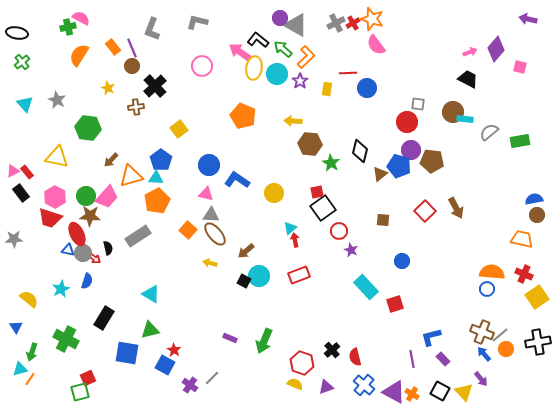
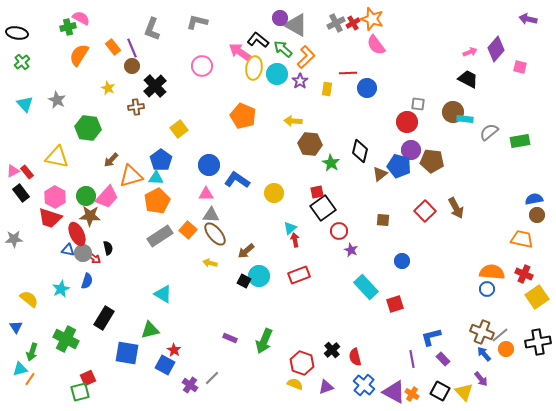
pink triangle at (206, 194): rotated 14 degrees counterclockwise
gray rectangle at (138, 236): moved 22 px right
cyan triangle at (151, 294): moved 12 px right
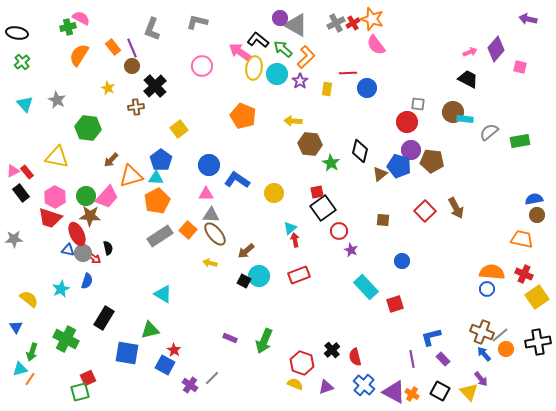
yellow triangle at (464, 392): moved 5 px right
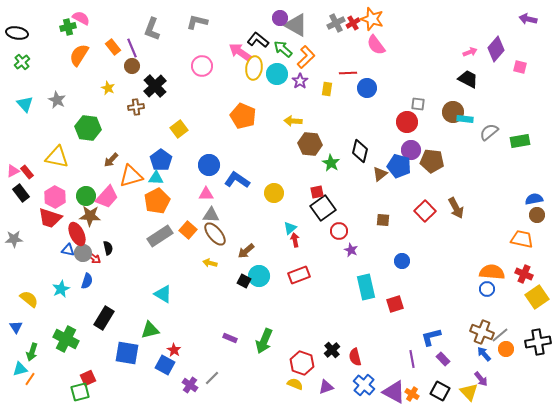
cyan rectangle at (366, 287): rotated 30 degrees clockwise
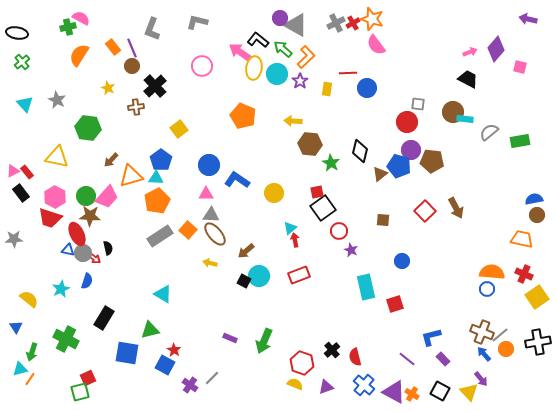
purple line at (412, 359): moved 5 px left; rotated 42 degrees counterclockwise
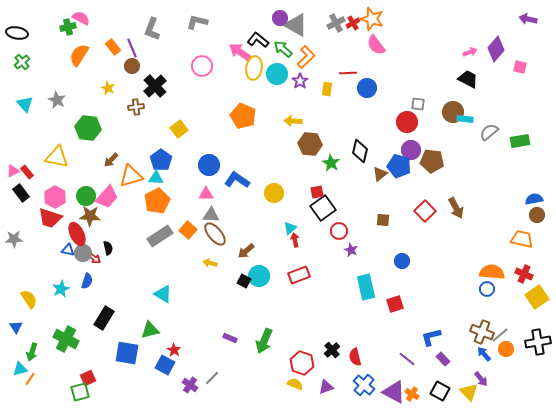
yellow semicircle at (29, 299): rotated 18 degrees clockwise
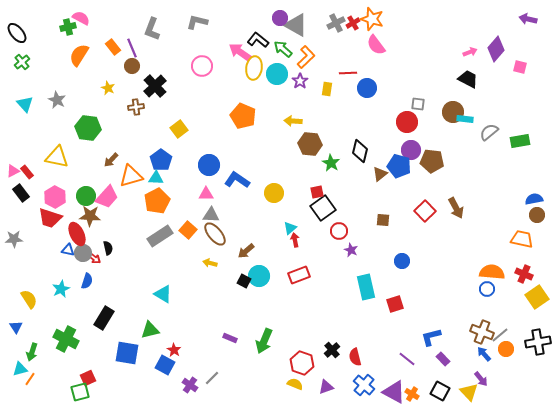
black ellipse at (17, 33): rotated 40 degrees clockwise
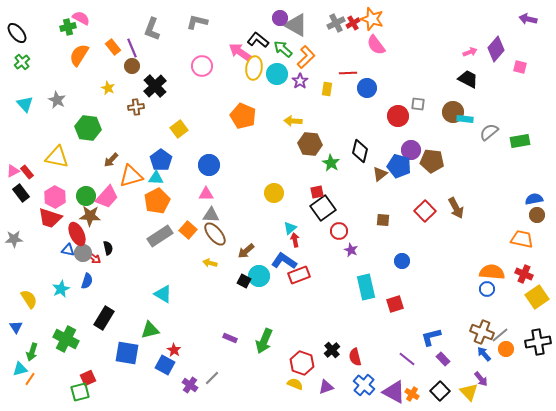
red circle at (407, 122): moved 9 px left, 6 px up
blue L-shape at (237, 180): moved 47 px right, 81 px down
black square at (440, 391): rotated 18 degrees clockwise
